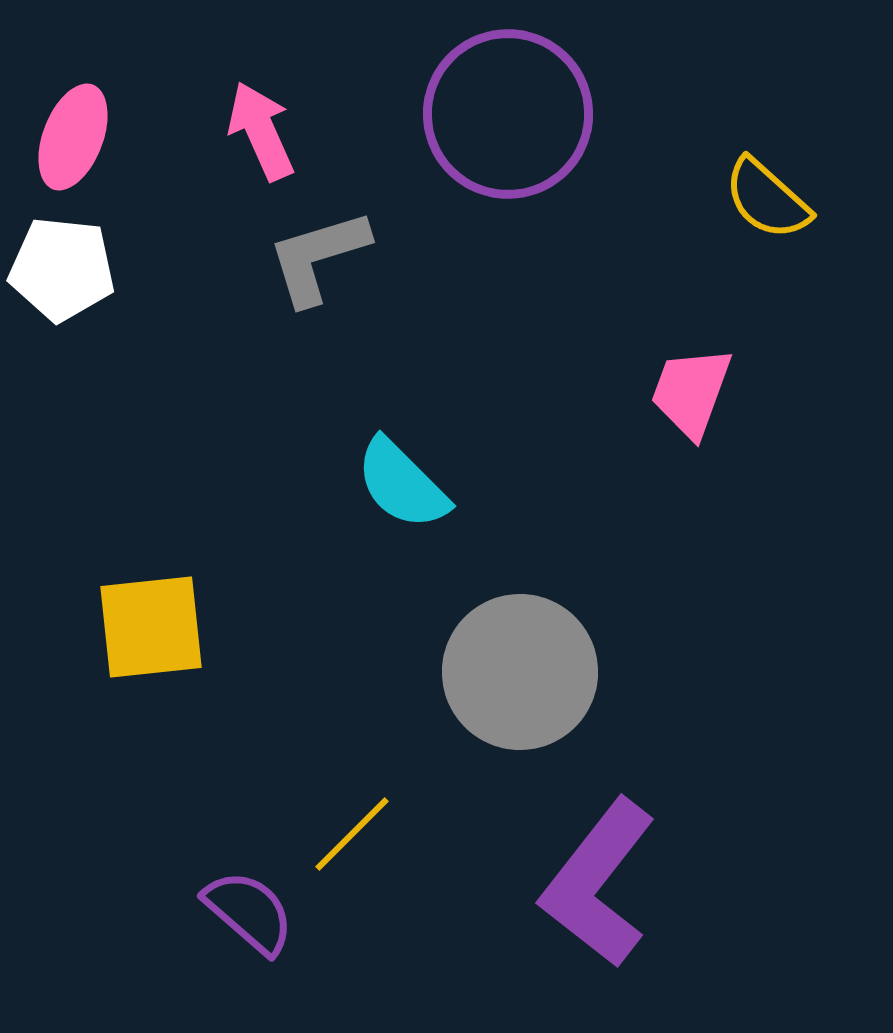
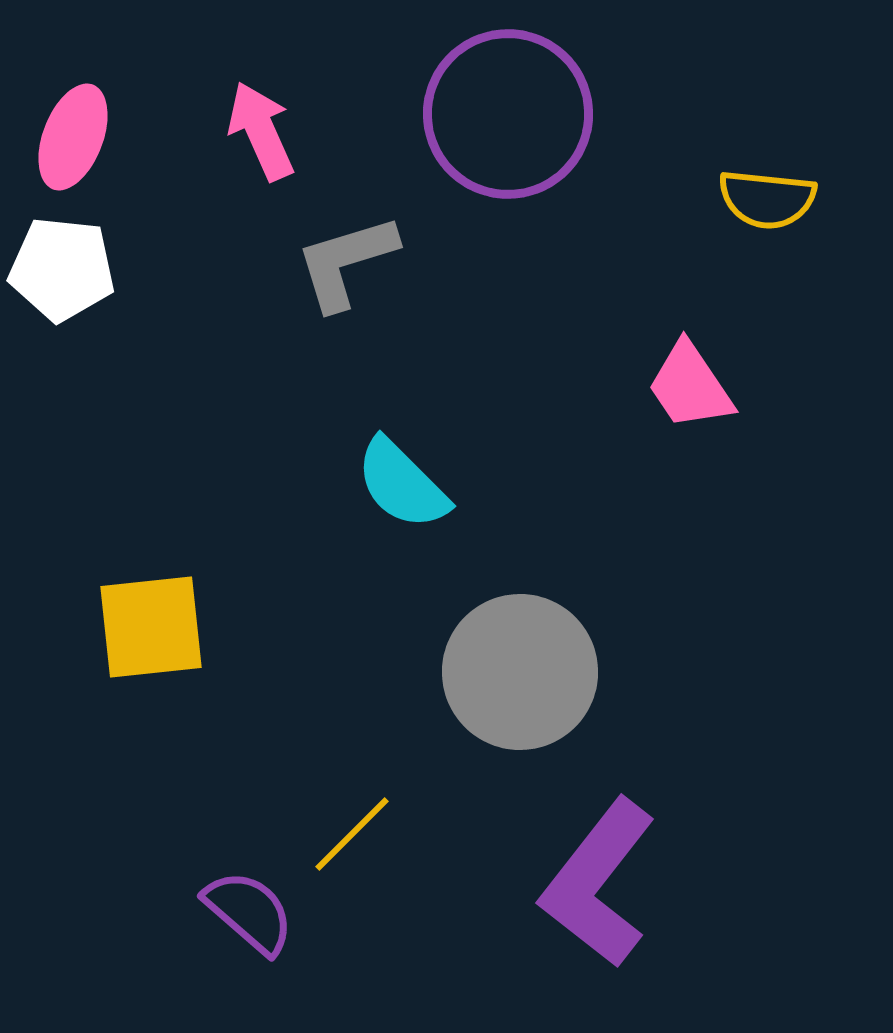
yellow semicircle: rotated 36 degrees counterclockwise
gray L-shape: moved 28 px right, 5 px down
pink trapezoid: moved 1 px left, 6 px up; rotated 54 degrees counterclockwise
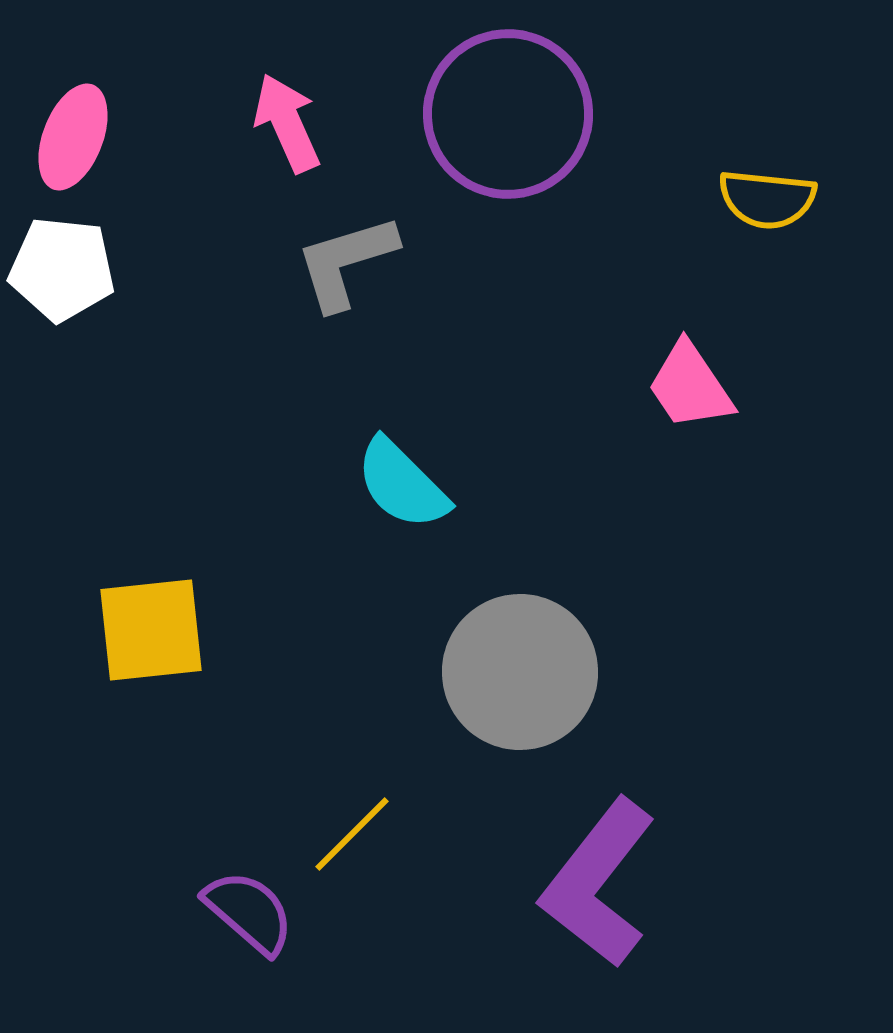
pink arrow: moved 26 px right, 8 px up
yellow square: moved 3 px down
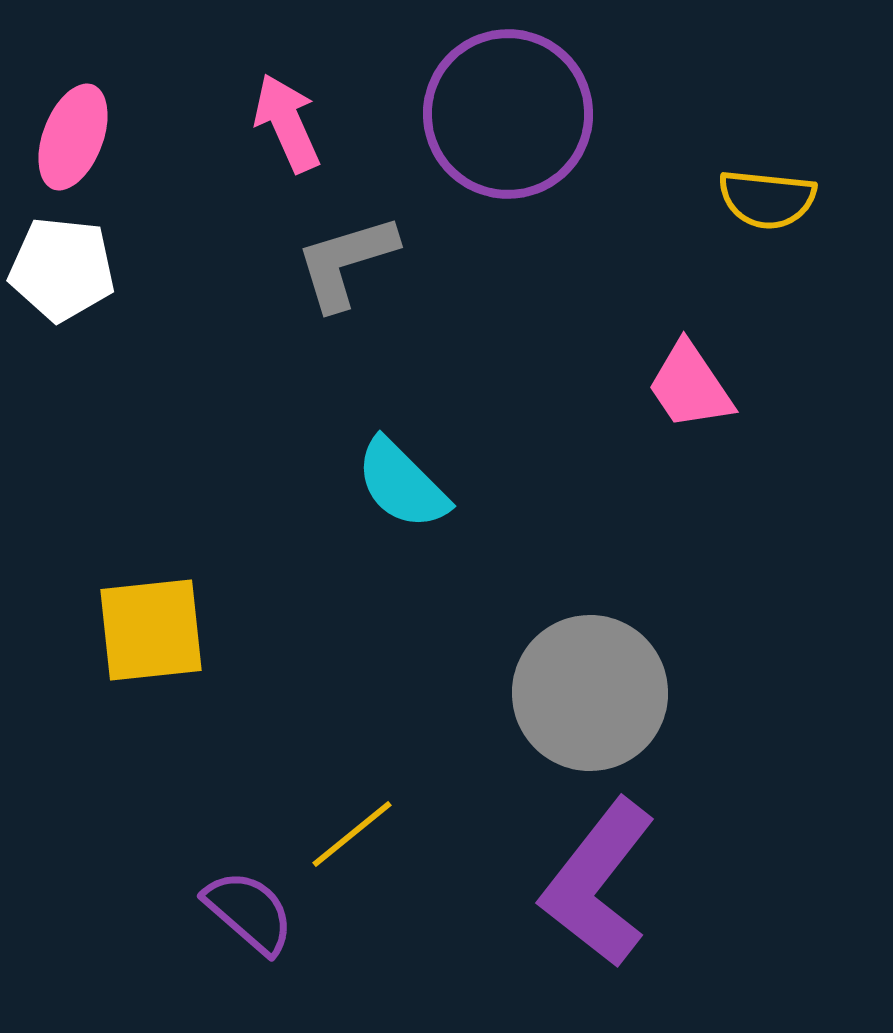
gray circle: moved 70 px right, 21 px down
yellow line: rotated 6 degrees clockwise
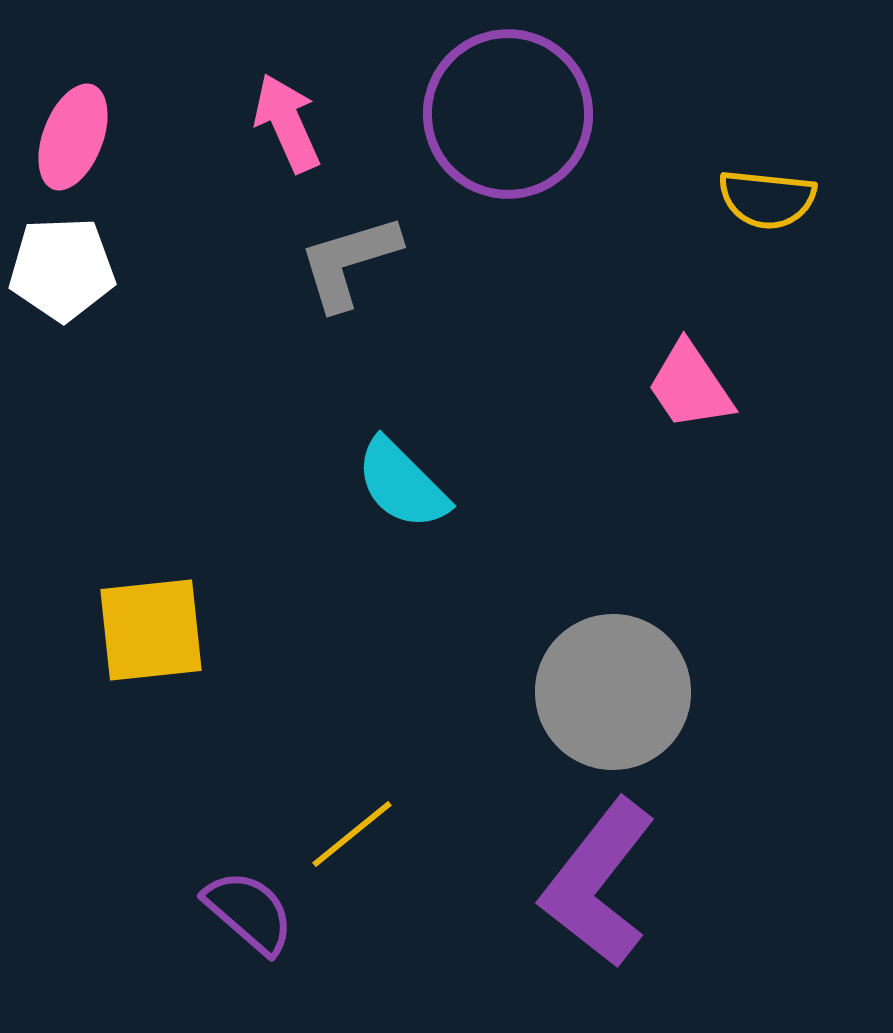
gray L-shape: moved 3 px right
white pentagon: rotated 8 degrees counterclockwise
gray circle: moved 23 px right, 1 px up
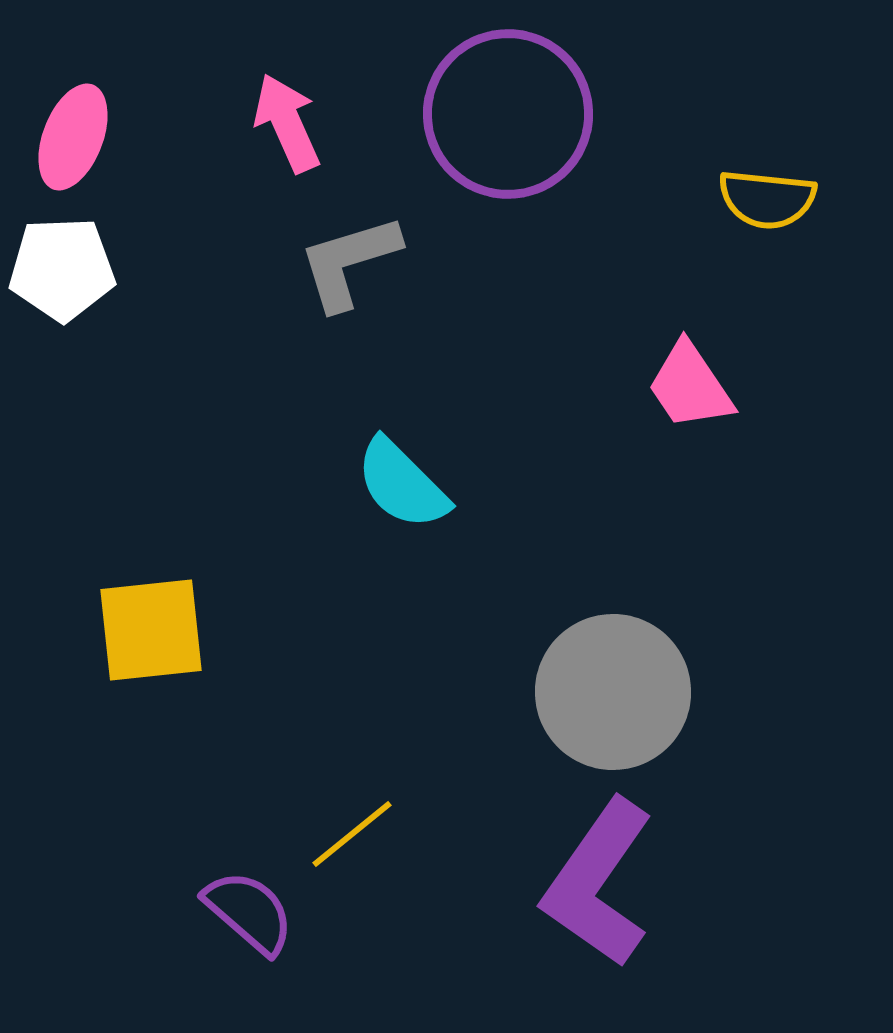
purple L-shape: rotated 3 degrees counterclockwise
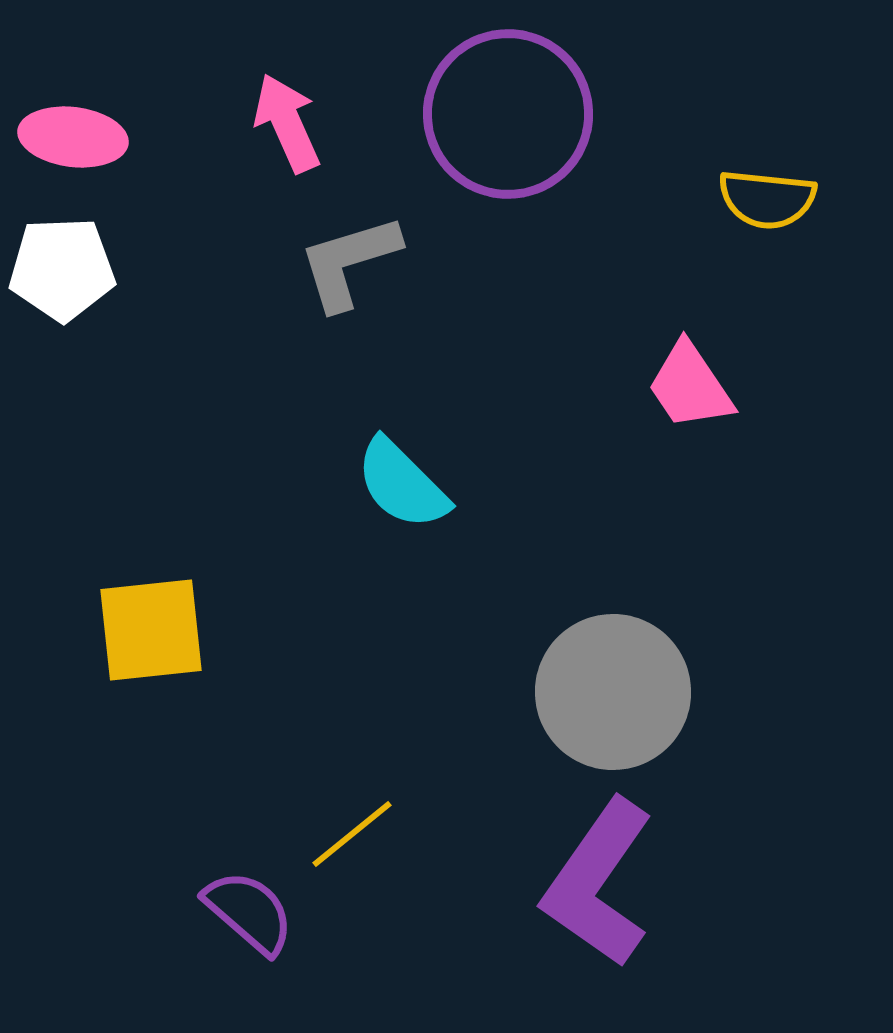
pink ellipse: rotated 76 degrees clockwise
